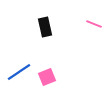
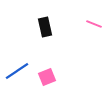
blue line: moved 2 px left, 1 px up
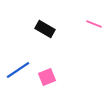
black rectangle: moved 2 px down; rotated 48 degrees counterclockwise
blue line: moved 1 px right, 1 px up
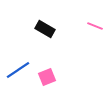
pink line: moved 1 px right, 2 px down
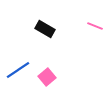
pink square: rotated 18 degrees counterclockwise
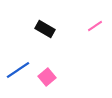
pink line: rotated 56 degrees counterclockwise
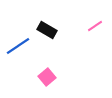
black rectangle: moved 2 px right, 1 px down
blue line: moved 24 px up
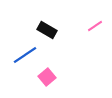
blue line: moved 7 px right, 9 px down
